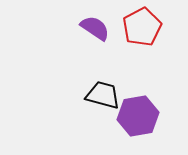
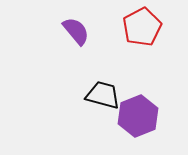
purple semicircle: moved 19 px left, 3 px down; rotated 16 degrees clockwise
purple hexagon: rotated 12 degrees counterclockwise
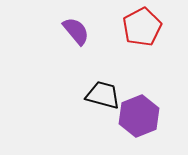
purple hexagon: moved 1 px right
